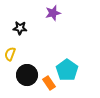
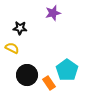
yellow semicircle: moved 2 px right, 6 px up; rotated 96 degrees clockwise
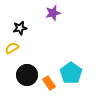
black star: rotated 16 degrees counterclockwise
yellow semicircle: rotated 56 degrees counterclockwise
cyan pentagon: moved 4 px right, 3 px down
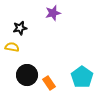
yellow semicircle: moved 1 px up; rotated 40 degrees clockwise
cyan pentagon: moved 11 px right, 4 px down
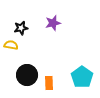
purple star: moved 10 px down
black star: moved 1 px right
yellow semicircle: moved 1 px left, 2 px up
orange rectangle: rotated 32 degrees clockwise
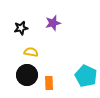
yellow semicircle: moved 20 px right, 7 px down
cyan pentagon: moved 4 px right, 1 px up; rotated 10 degrees counterclockwise
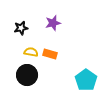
cyan pentagon: moved 4 px down; rotated 10 degrees clockwise
orange rectangle: moved 1 px right, 29 px up; rotated 72 degrees counterclockwise
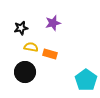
yellow semicircle: moved 5 px up
black circle: moved 2 px left, 3 px up
